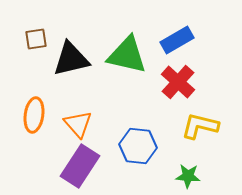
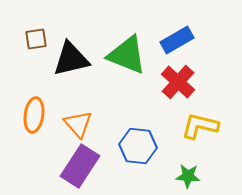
green triangle: rotated 9 degrees clockwise
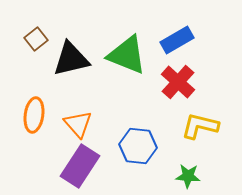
brown square: rotated 30 degrees counterclockwise
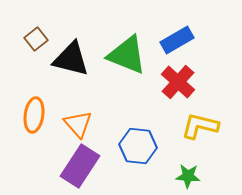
black triangle: rotated 27 degrees clockwise
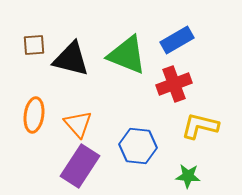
brown square: moved 2 px left, 6 px down; rotated 35 degrees clockwise
red cross: moved 4 px left, 2 px down; rotated 28 degrees clockwise
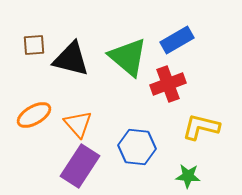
green triangle: moved 1 px right, 2 px down; rotated 18 degrees clockwise
red cross: moved 6 px left
orange ellipse: rotated 52 degrees clockwise
yellow L-shape: moved 1 px right, 1 px down
blue hexagon: moved 1 px left, 1 px down
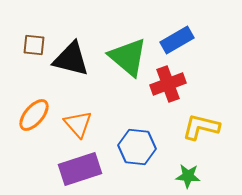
brown square: rotated 10 degrees clockwise
orange ellipse: rotated 20 degrees counterclockwise
purple rectangle: moved 3 px down; rotated 39 degrees clockwise
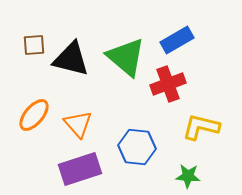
brown square: rotated 10 degrees counterclockwise
green triangle: moved 2 px left
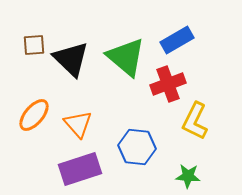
black triangle: rotated 30 degrees clockwise
yellow L-shape: moved 6 px left, 6 px up; rotated 78 degrees counterclockwise
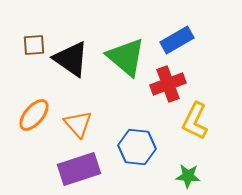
black triangle: rotated 9 degrees counterclockwise
purple rectangle: moved 1 px left
